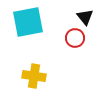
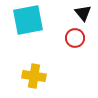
black triangle: moved 2 px left, 4 px up
cyan square: moved 2 px up
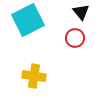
black triangle: moved 2 px left, 1 px up
cyan square: rotated 16 degrees counterclockwise
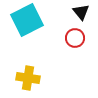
cyan square: moved 1 px left
yellow cross: moved 6 px left, 2 px down
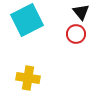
red circle: moved 1 px right, 4 px up
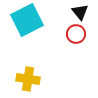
black triangle: moved 1 px left
yellow cross: moved 1 px down
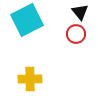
yellow cross: moved 2 px right; rotated 10 degrees counterclockwise
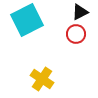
black triangle: rotated 42 degrees clockwise
yellow cross: moved 12 px right; rotated 35 degrees clockwise
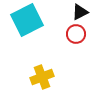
yellow cross: moved 2 px up; rotated 35 degrees clockwise
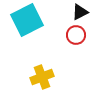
red circle: moved 1 px down
